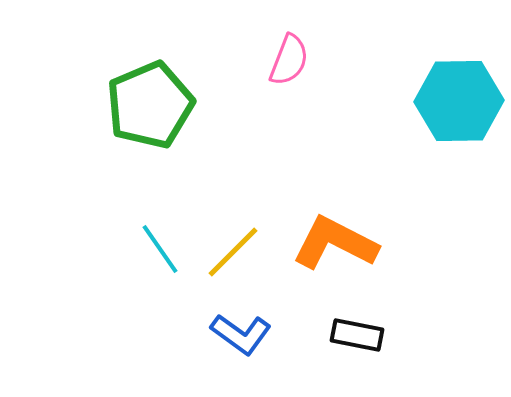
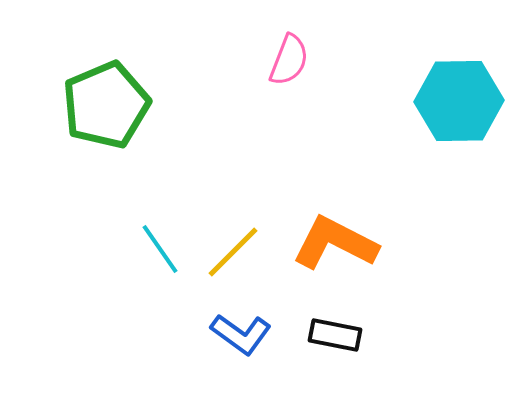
green pentagon: moved 44 px left
black rectangle: moved 22 px left
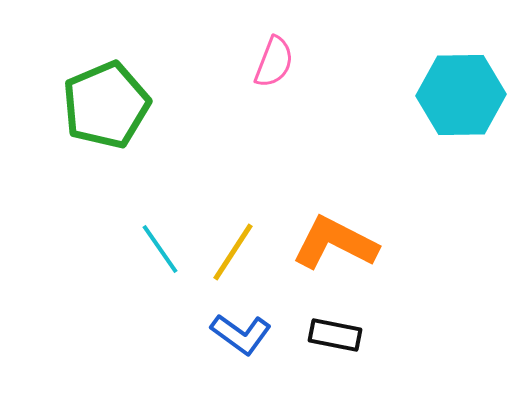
pink semicircle: moved 15 px left, 2 px down
cyan hexagon: moved 2 px right, 6 px up
yellow line: rotated 12 degrees counterclockwise
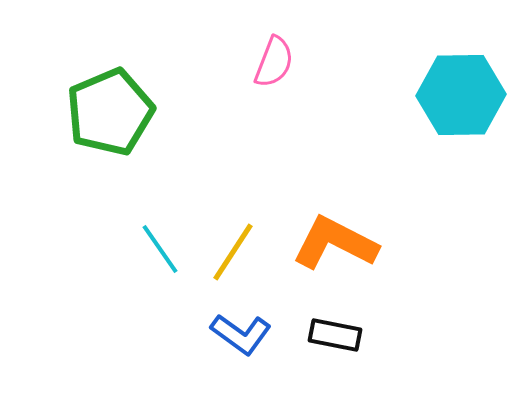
green pentagon: moved 4 px right, 7 px down
